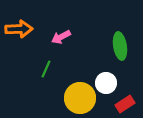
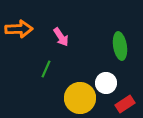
pink arrow: rotated 96 degrees counterclockwise
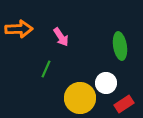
red rectangle: moved 1 px left
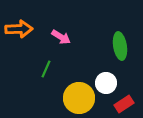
pink arrow: rotated 24 degrees counterclockwise
yellow circle: moved 1 px left
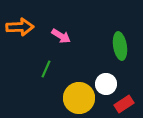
orange arrow: moved 1 px right, 2 px up
pink arrow: moved 1 px up
white circle: moved 1 px down
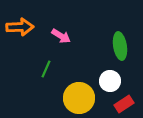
white circle: moved 4 px right, 3 px up
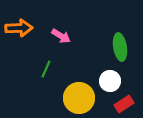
orange arrow: moved 1 px left, 1 px down
green ellipse: moved 1 px down
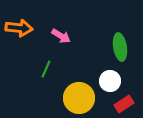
orange arrow: rotated 8 degrees clockwise
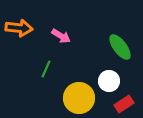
green ellipse: rotated 28 degrees counterclockwise
white circle: moved 1 px left
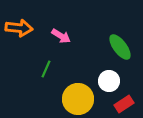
yellow circle: moved 1 px left, 1 px down
